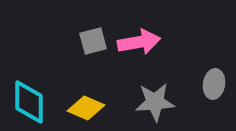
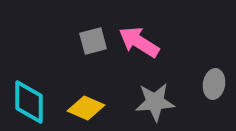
pink arrow: rotated 138 degrees counterclockwise
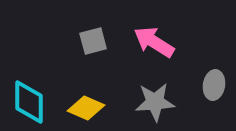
pink arrow: moved 15 px right
gray ellipse: moved 1 px down
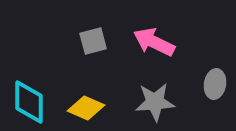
pink arrow: rotated 6 degrees counterclockwise
gray ellipse: moved 1 px right, 1 px up
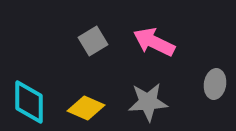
gray square: rotated 16 degrees counterclockwise
gray star: moved 7 px left
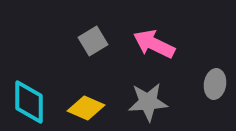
pink arrow: moved 2 px down
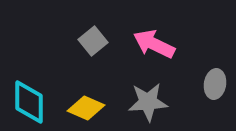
gray square: rotated 8 degrees counterclockwise
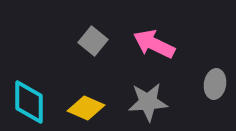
gray square: rotated 12 degrees counterclockwise
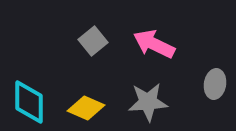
gray square: rotated 12 degrees clockwise
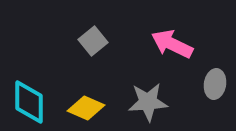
pink arrow: moved 18 px right
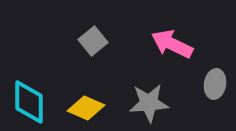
gray star: moved 1 px right, 1 px down
